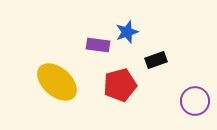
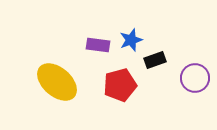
blue star: moved 4 px right, 8 px down
black rectangle: moved 1 px left
purple circle: moved 23 px up
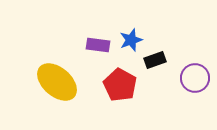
red pentagon: rotated 28 degrees counterclockwise
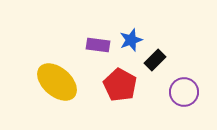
black rectangle: rotated 25 degrees counterclockwise
purple circle: moved 11 px left, 14 px down
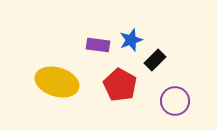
yellow ellipse: rotated 24 degrees counterclockwise
purple circle: moved 9 px left, 9 px down
